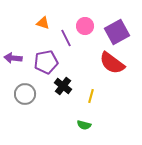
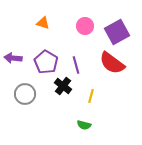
purple line: moved 10 px right, 27 px down; rotated 12 degrees clockwise
purple pentagon: rotated 30 degrees counterclockwise
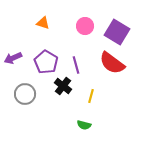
purple square: rotated 30 degrees counterclockwise
purple arrow: rotated 30 degrees counterclockwise
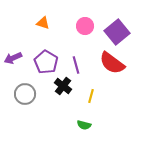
purple square: rotated 20 degrees clockwise
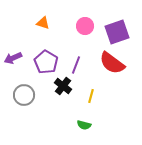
purple square: rotated 20 degrees clockwise
purple line: rotated 36 degrees clockwise
gray circle: moved 1 px left, 1 px down
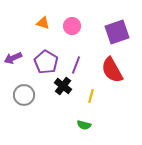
pink circle: moved 13 px left
red semicircle: moved 7 px down; rotated 24 degrees clockwise
